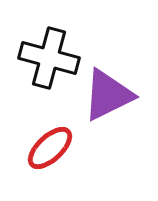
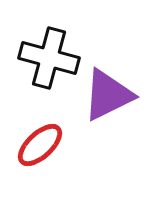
red ellipse: moved 10 px left, 3 px up
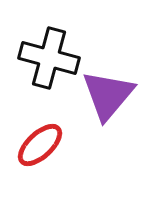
purple triangle: rotated 24 degrees counterclockwise
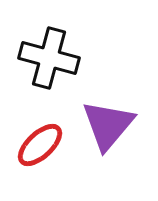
purple triangle: moved 30 px down
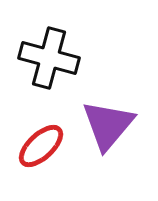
red ellipse: moved 1 px right, 1 px down
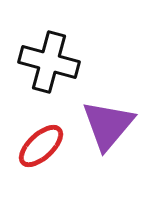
black cross: moved 4 px down
